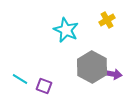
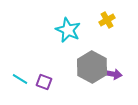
cyan star: moved 2 px right
purple square: moved 4 px up
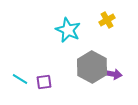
purple square: rotated 28 degrees counterclockwise
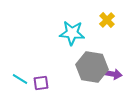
yellow cross: rotated 14 degrees counterclockwise
cyan star: moved 4 px right, 3 px down; rotated 20 degrees counterclockwise
gray hexagon: rotated 20 degrees counterclockwise
purple square: moved 3 px left, 1 px down
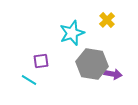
cyan star: rotated 25 degrees counterclockwise
gray hexagon: moved 3 px up
cyan line: moved 9 px right, 1 px down
purple square: moved 22 px up
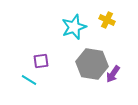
yellow cross: rotated 21 degrees counterclockwise
cyan star: moved 2 px right, 6 px up
purple arrow: rotated 114 degrees clockwise
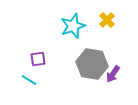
yellow cross: rotated 21 degrees clockwise
cyan star: moved 1 px left, 1 px up
purple square: moved 3 px left, 2 px up
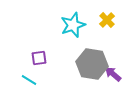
cyan star: moved 1 px up
purple square: moved 1 px right, 1 px up
purple arrow: rotated 96 degrees clockwise
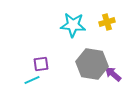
yellow cross: moved 2 px down; rotated 28 degrees clockwise
cyan star: rotated 25 degrees clockwise
purple square: moved 2 px right, 6 px down
cyan line: moved 3 px right; rotated 56 degrees counterclockwise
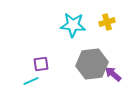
gray hexagon: rotated 16 degrees counterclockwise
cyan line: moved 1 px left, 1 px down
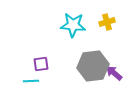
gray hexagon: moved 1 px right, 2 px down
purple arrow: moved 1 px right, 1 px up
cyan line: rotated 21 degrees clockwise
